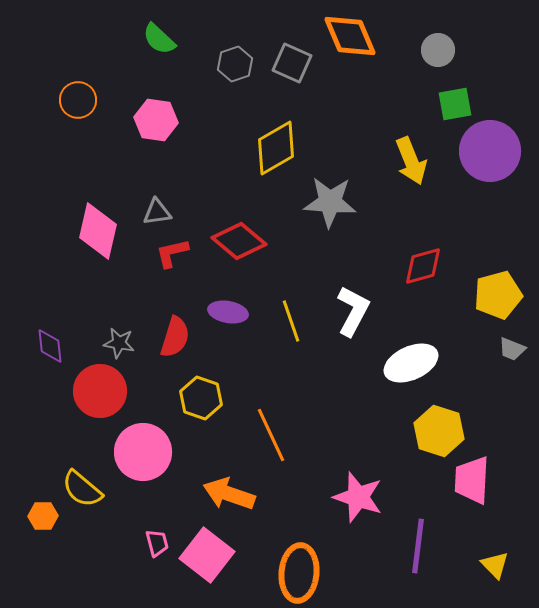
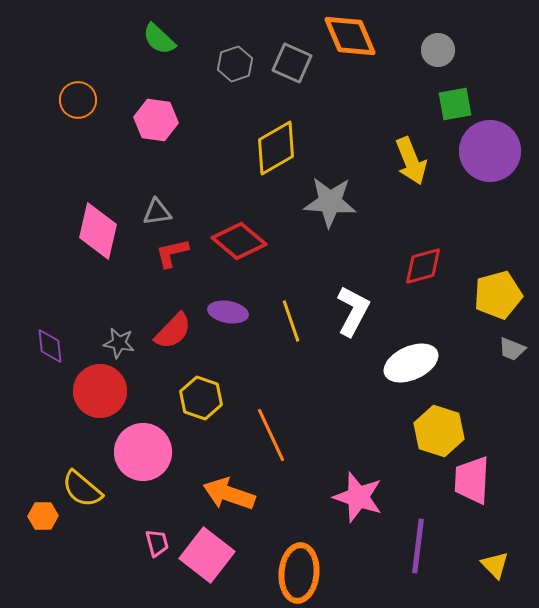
red semicircle at (175, 337): moved 2 px left, 6 px up; rotated 27 degrees clockwise
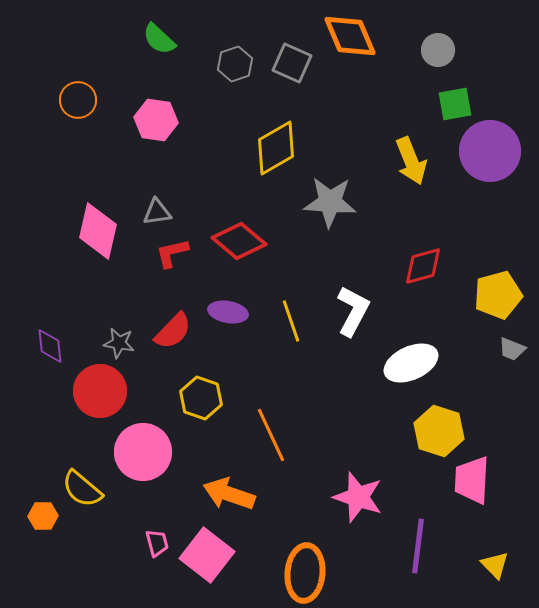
orange ellipse at (299, 573): moved 6 px right
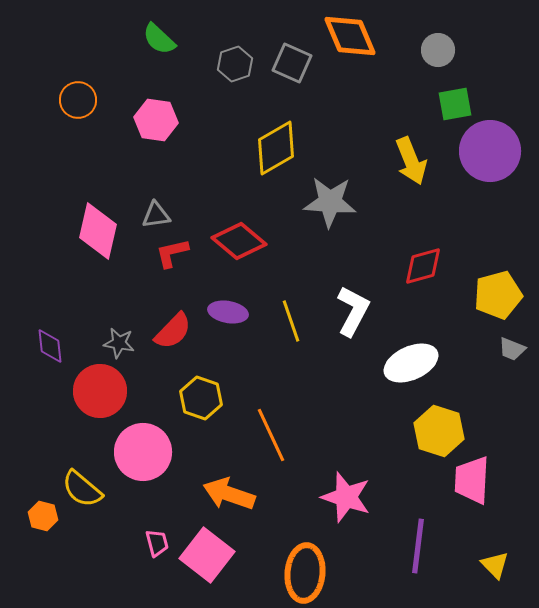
gray triangle at (157, 212): moved 1 px left, 3 px down
pink star at (358, 497): moved 12 px left
orange hexagon at (43, 516): rotated 16 degrees clockwise
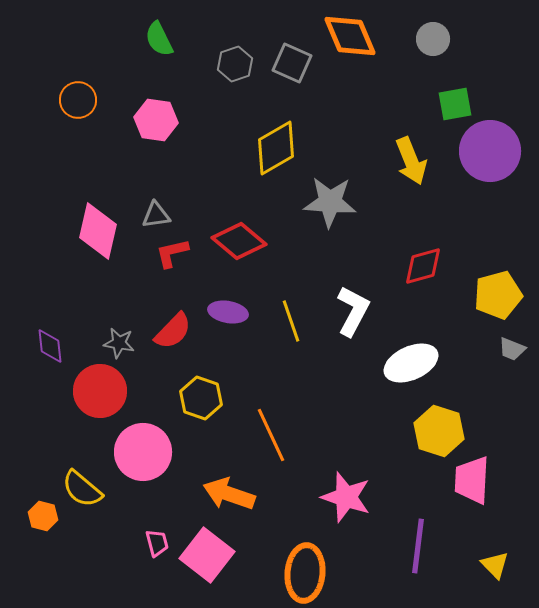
green semicircle at (159, 39): rotated 21 degrees clockwise
gray circle at (438, 50): moved 5 px left, 11 px up
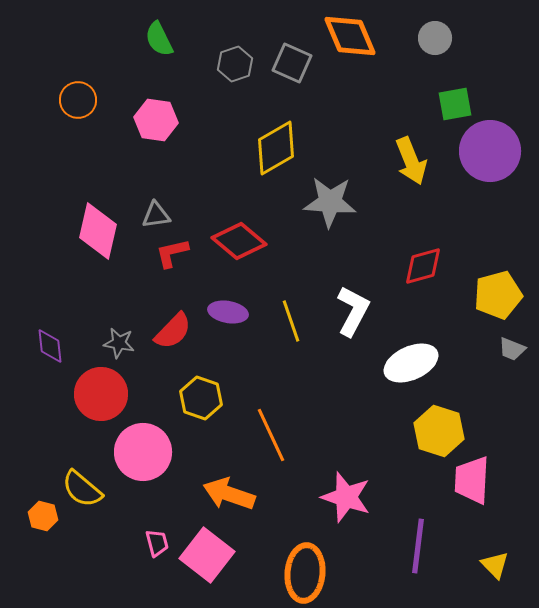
gray circle at (433, 39): moved 2 px right, 1 px up
red circle at (100, 391): moved 1 px right, 3 px down
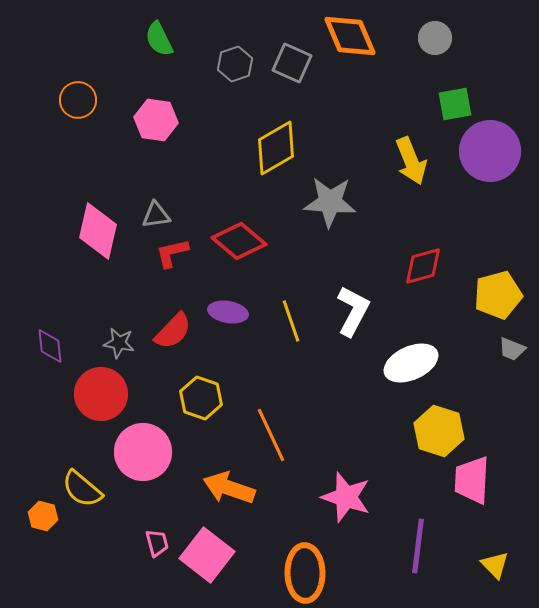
orange arrow at (229, 494): moved 6 px up
orange ellipse at (305, 573): rotated 6 degrees counterclockwise
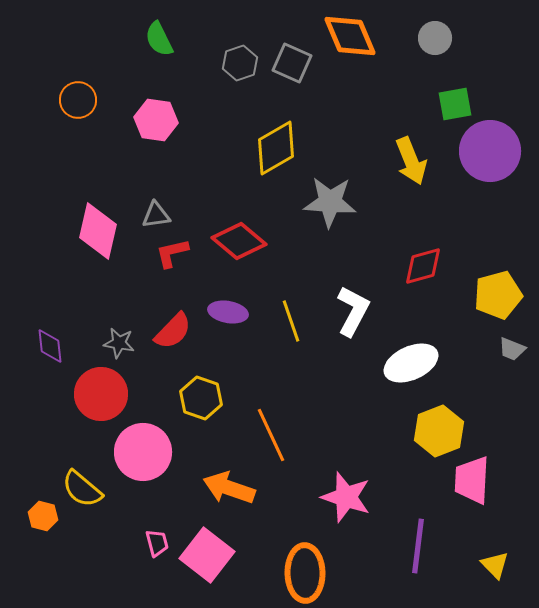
gray hexagon at (235, 64): moved 5 px right, 1 px up
yellow hexagon at (439, 431): rotated 21 degrees clockwise
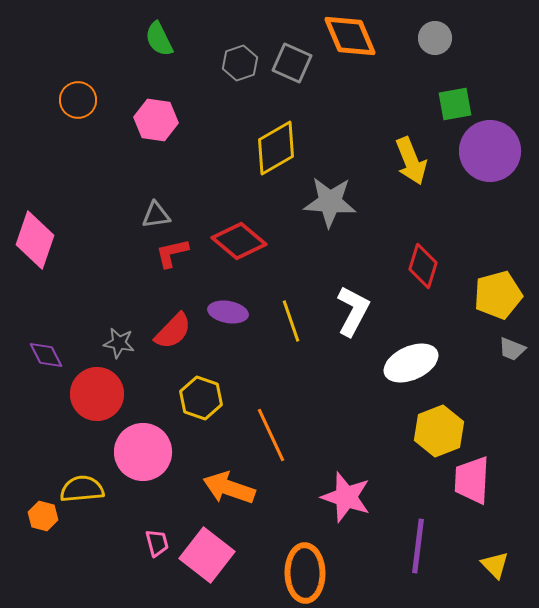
pink diamond at (98, 231): moved 63 px left, 9 px down; rotated 6 degrees clockwise
red diamond at (423, 266): rotated 57 degrees counterclockwise
purple diamond at (50, 346): moved 4 px left, 9 px down; rotated 21 degrees counterclockwise
red circle at (101, 394): moved 4 px left
yellow semicircle at (82, 489): rotated 135 degrees clockwise
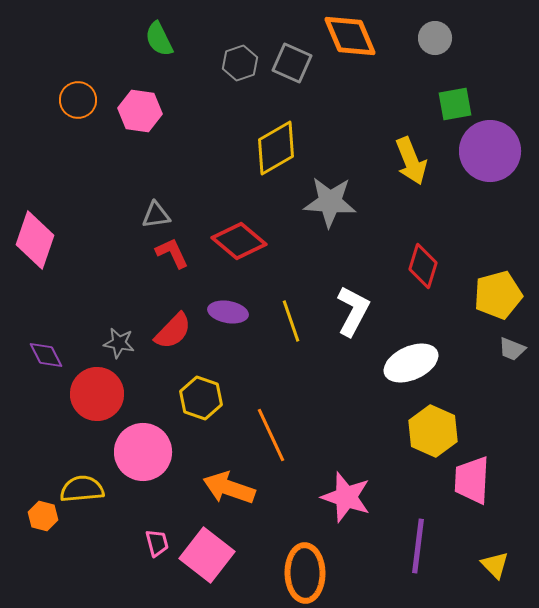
pink hexagon at (156, 120): moved 16 px left, 9 px up
red L-shape at (172, 253): rotated 78 degrees clockwise
yellow hexagon at (439, 431): moved 6 px left; rotated 15 degrees counterclockwise
